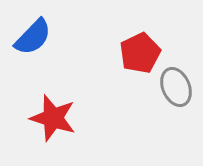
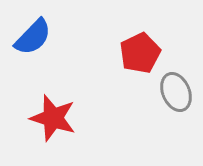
gray ellipse: moved 5 px down
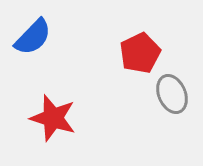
gray ellipse: moved 4 px left, 2 px down
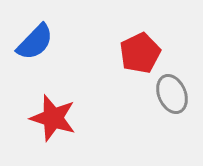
blue semicircle: moved 2 px right, 5 px down
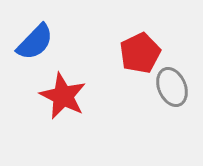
gray ellipse: moved 7 px up
red star: moved 10 px right, 22 px up; rotated 9 degrees clockwise
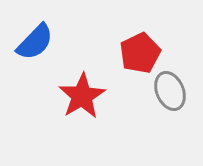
gray ellipse: moved 2 px left, 4 px down
red star: moved 19 px right; rotated 15 degrees clockwise
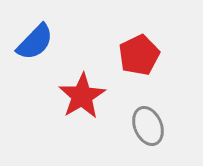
red pentagon: moved 1 px left, 2 px down
gray ellipse: moved 22 px left, 35 px down
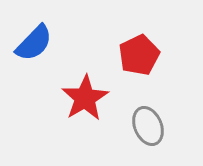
blue semicircle: moved 1 px left, 1 px down
red star: moved 3 px right, 2 px down
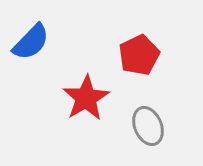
blue semicircle: moved 3 px left, 1 px up
red star: moved 1 px right
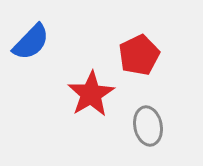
red star: moved 5 px right, 4 px up
gray ellipse: rotated 12 degrees clockwise
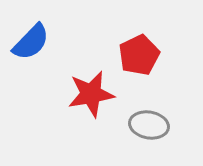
red star: rotated 21 degrees clockwise
gray ellipse: moved 1 px right, 1 px up; rotated 69 degrees counterclockwise
